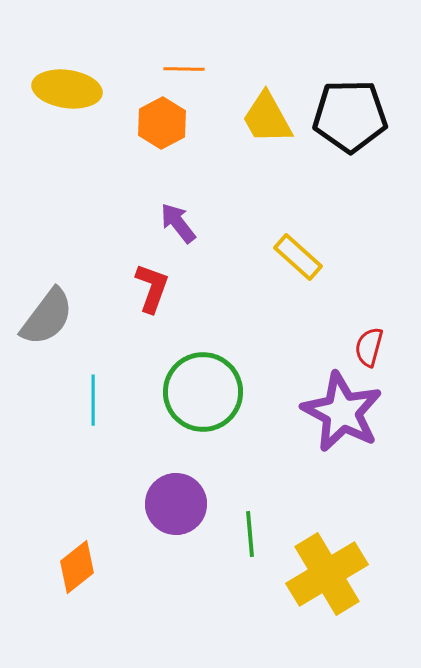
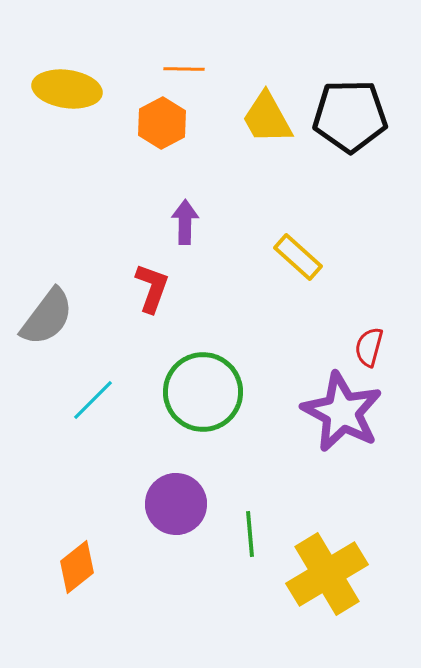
purple arrow: moved 7 px right, 1 px up; rotated 39 degrees clockwise
cyan line: rotated 45 degrees clockwise
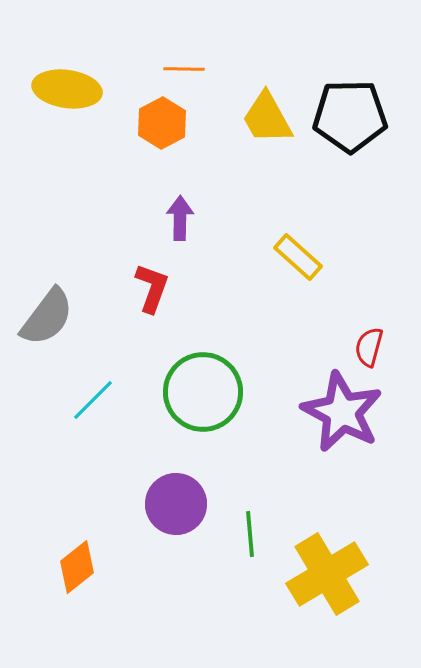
purple arrow: moved 5 px left, 4 px up
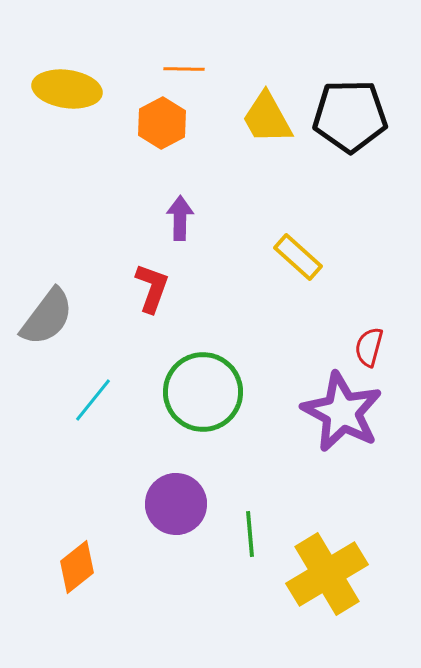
cyan line: rotated 6 degrees counterclockwise
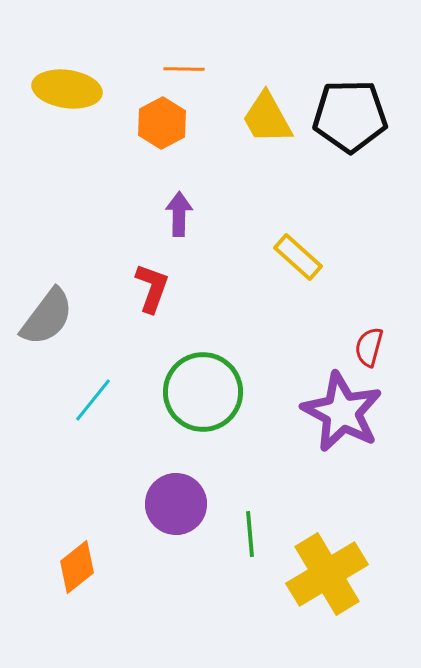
purple arrow: moved 1 px left, 4 px up
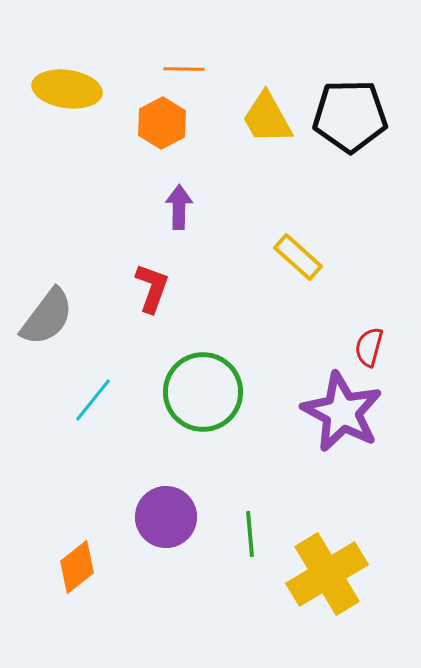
purple arrow: moved 7 px up
purple circle: moved 10 px left, 13 px down
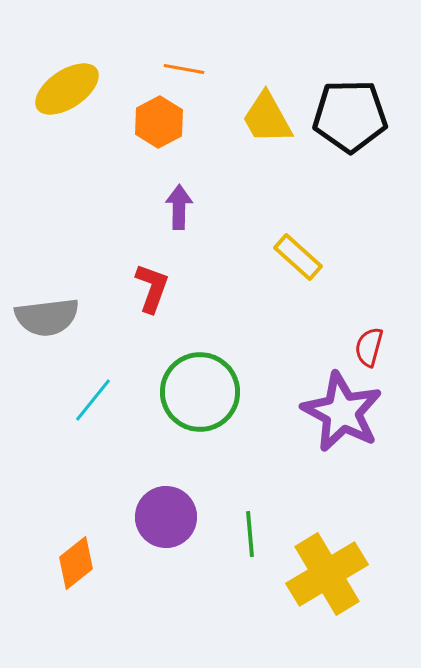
orange line: rotated 9 degrees clockwise
yellow ellipse: rotated 42 degrees counterclockwise
orange hexagon: moved 3 px left, 1 px up
gray semicircle: rotated 46 degrees clockwise
green circle: moved 3 px left
orange diamond: moved 1 px left, 4 px up
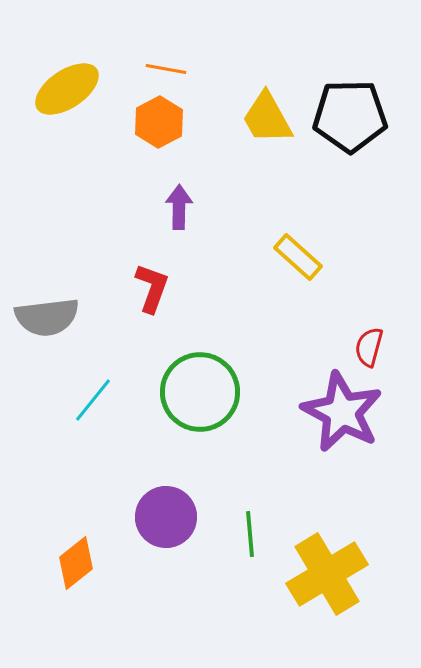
orange line: moved 18 px left
